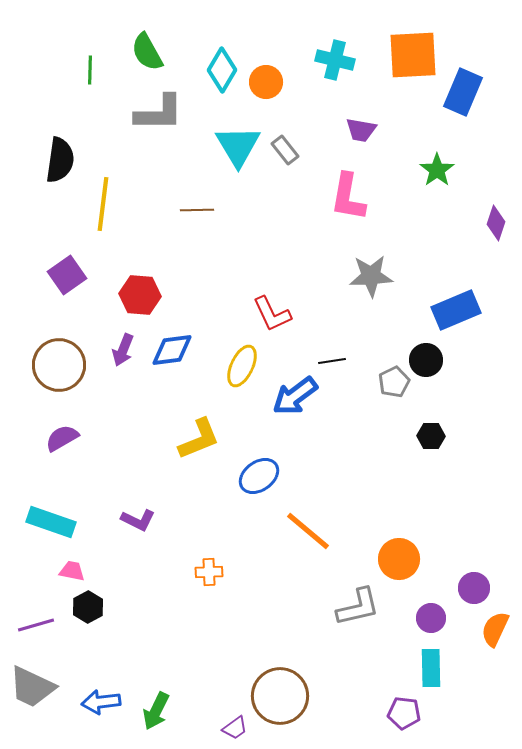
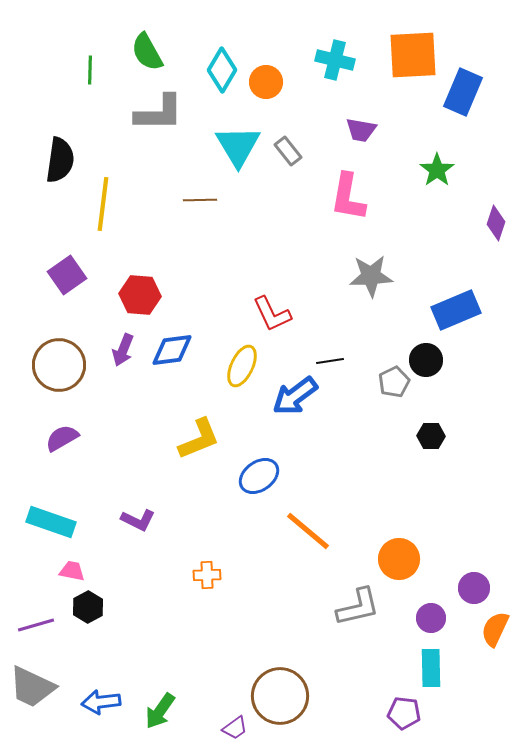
gray rectangle at (285, 150): moved 3 px right, 1 px down
brown line at (197, 210): moved 3 px right, 10 px up
black line at (332, 361): moved 2 px left
orange cross at (209, 572): moved 2 px left, 3 px down
green arrow at (156, 711): moved 4 px right; rotated 9 degrees clockwise
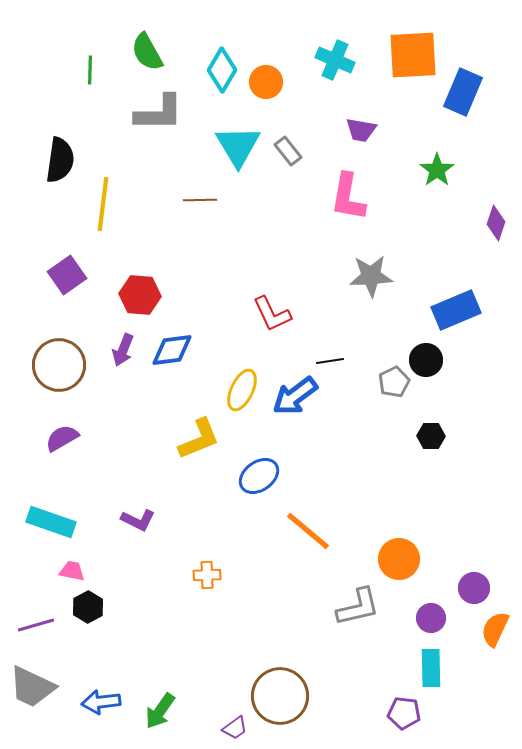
cyan cross at (335, 60): rotated 9 degrees clockwise
yellow ellipse at (242, 366): moved 24 px down
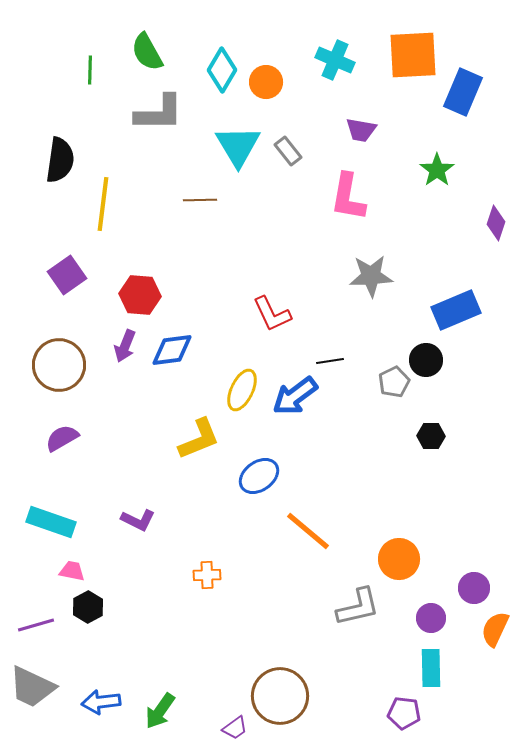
purple arrow at (123, 350): moved 2 px right, 4 px up
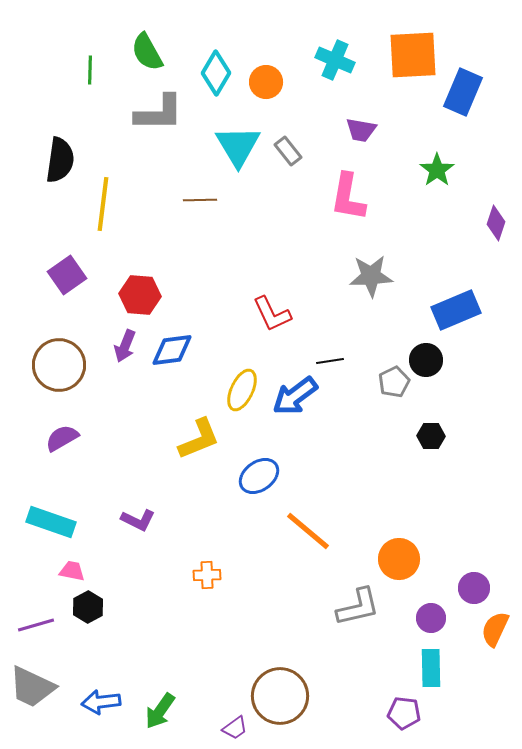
cyan diamond at (222, 70): moved 6 px left, 3 px down
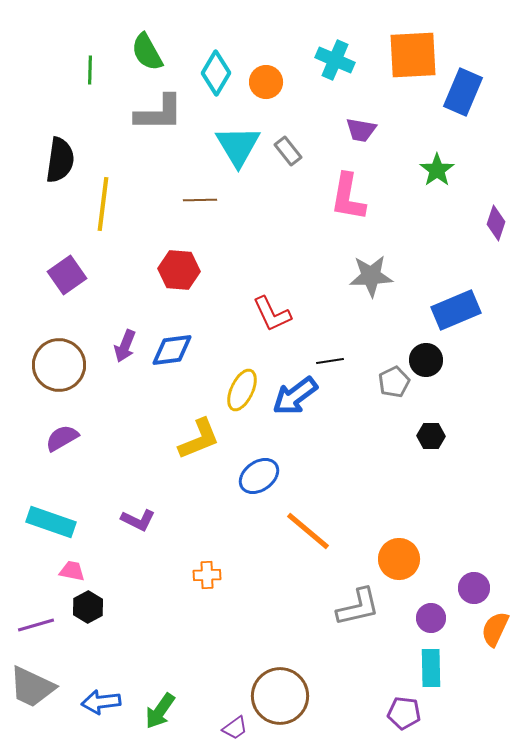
red hexagon at (140, 295): moved 39 px right, 25 px up
